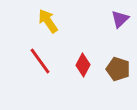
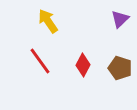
brown pentagon: moved 2 px right, 1 px up
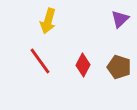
yellow arrow: rotated 130 degrees counterclockwise
brown pentagon: moved 1 px left, 1 px up
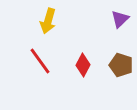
brown pentagon: moved 2 px right, 2 px up
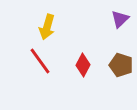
yellow arrow: moved 1 px left, 6 px down
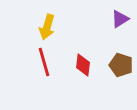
purple triangle: rotated 12 degrees clockwise
red line: moved 4 px right, 1 px down; rotated 20 degrees clockwise
red diamond: rotated 20 degrees counterclockwise
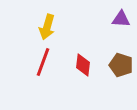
purple triangle: moved 1 px right; rotated 36 degrees clockwise
red line: moved 1 px left; rotated 36 degrees clockwise
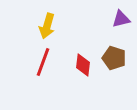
purple triangle: rotated 18 degrees counterclockwise
yellow arrow: moved 1 px up
brown pentagon: moved 7 px left, 7 px up
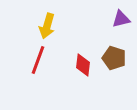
red line: moved 5 px left, 2 px up
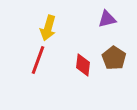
purple triangle: moved 14 px left
yellow arrow: moved 1 px right, 2 px down
brown pentagon: rotated 15 degrees clockwise
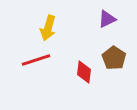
purple triangle: rotated 12 degrees counterclockwise
red line: moved 2 px left; rotated 52 degrees clockwise
red diamond: moved 1 px right, 7 px down
